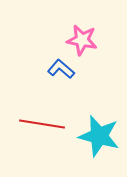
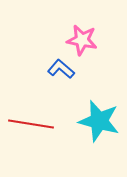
red line: moved 11 px left
cyan star: moved 15 px up
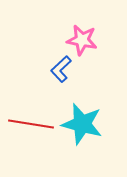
blue L-shape: rotated 84 degrees counterclockwise
cyan star: moved 17 px left, 3 px down
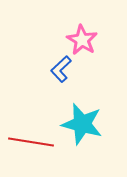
pink star: rotated 20 degrees clockwise
red line: moved 18 px down
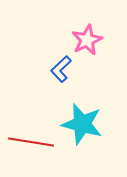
pink star: moved 5 px right; rotated 16 degrees clockwise
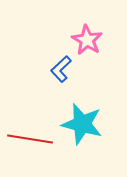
pink star: rotated 16 degrees counterclockwise
red line: moved 1 px left, 3 px up
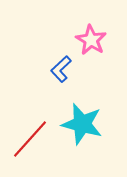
pink star: moved 4 px right
red line: rotated 57 degrees counterclockwise
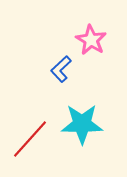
cyan star: rotated 15 degrees counterclockwise
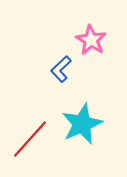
cyan star: rotated 24 degrees counterclockwise
